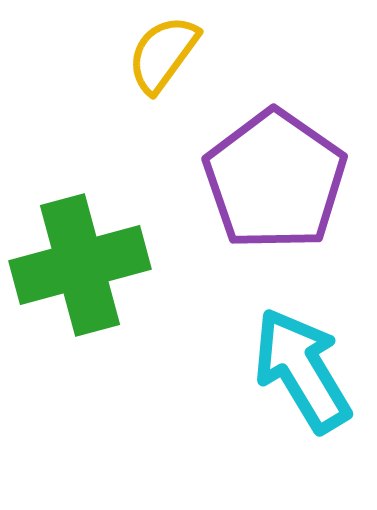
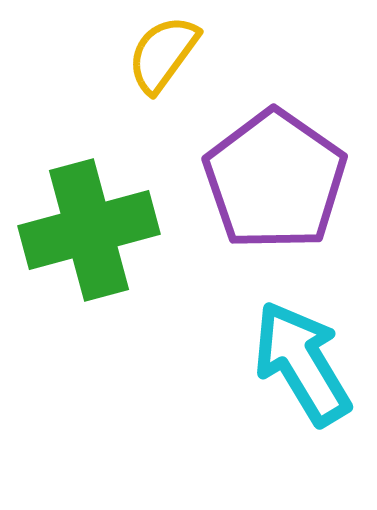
green cross: moved 9 px right, 35 px up
cyan arrow: moved 7 px up
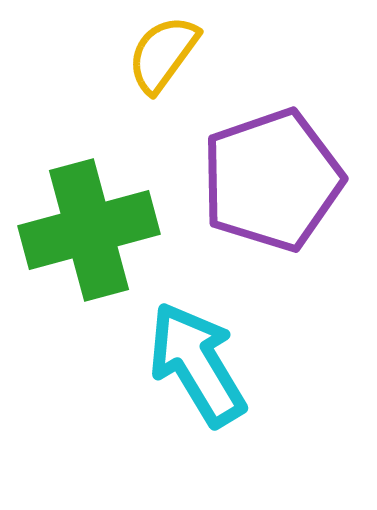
purple pentagon: moved 3 px left; rotated 18 degrees clockwise
cyan arrow: moved 105 px left, 1 px down
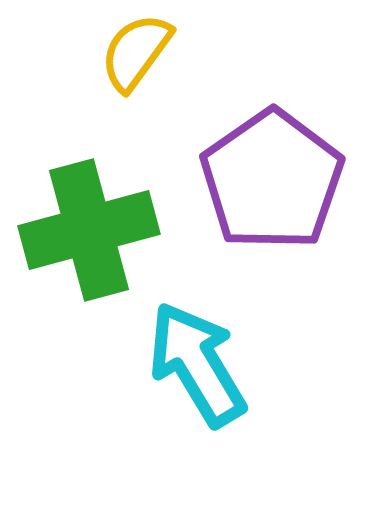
yellow semicircle: moved 27 px left, 2 px up
purple pentagon: rotated 16 degrees counterclockwise
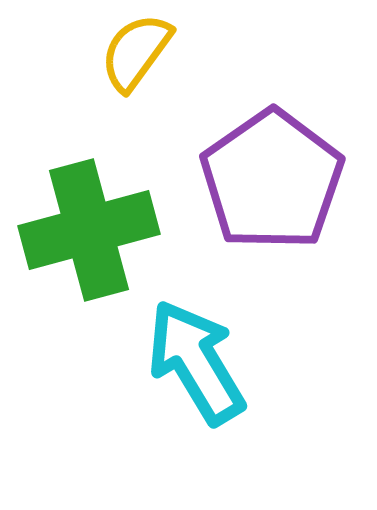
cyan arrow: moved 1 px left, 2 px up
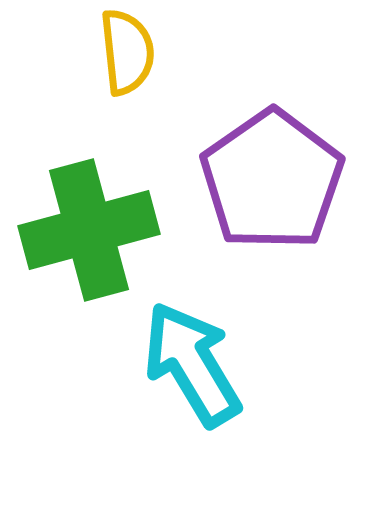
yellow semicircle: moved 9 px left; rotated 138 degrees clockwise
cyan arrow: moved 4 px left, 2 px down
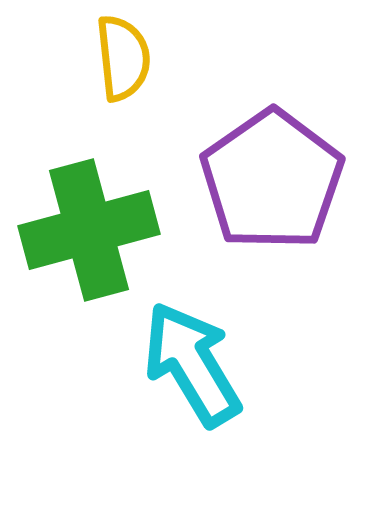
yellow semicircle: moved 4 px left, 6 px down
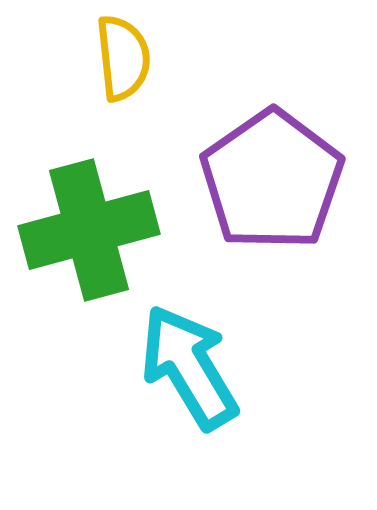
cyan arrow: moved 3 px left, 3 px down
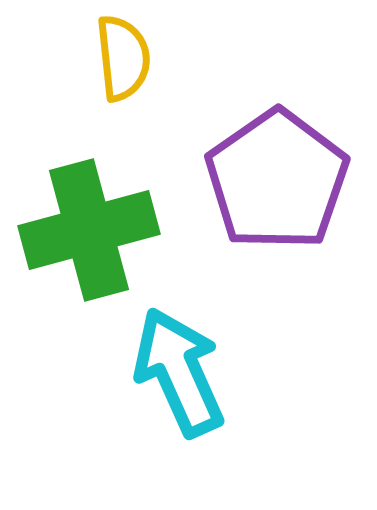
purple pentagon: moved 5 px right
cyan arrow: moved 10 px left, 5 px down; rotated 7 degrees clockwise
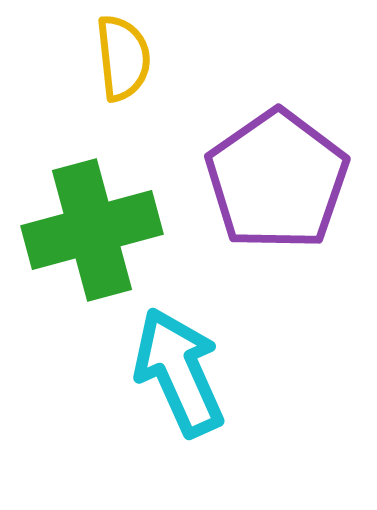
green cross: moved 3 px right
